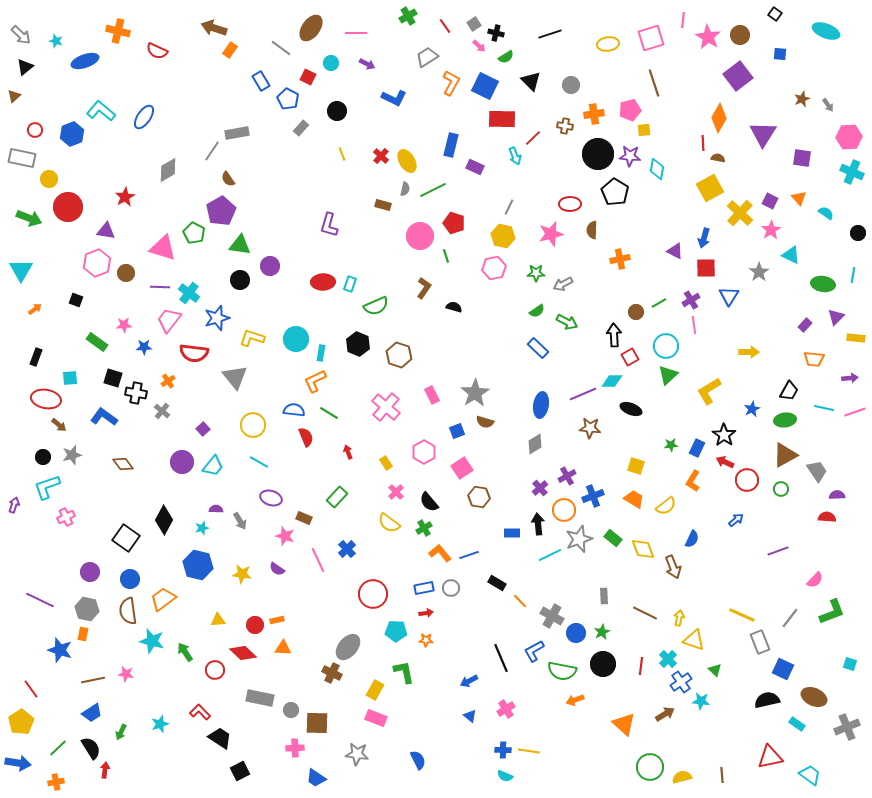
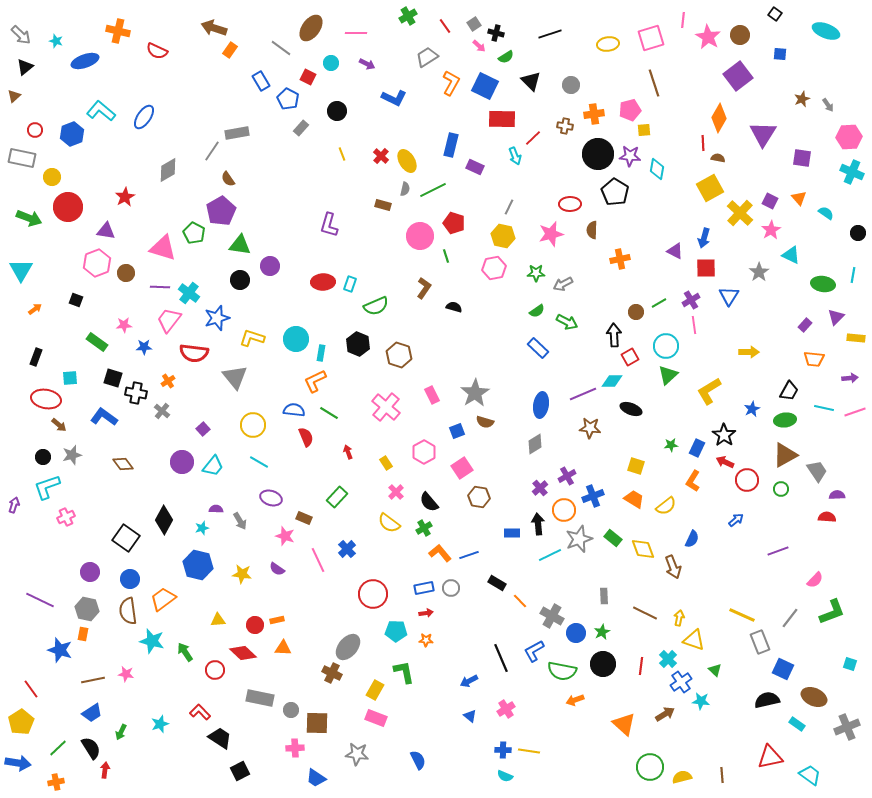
yellow circle at (49, 179): moved 3 px right, 2 px up
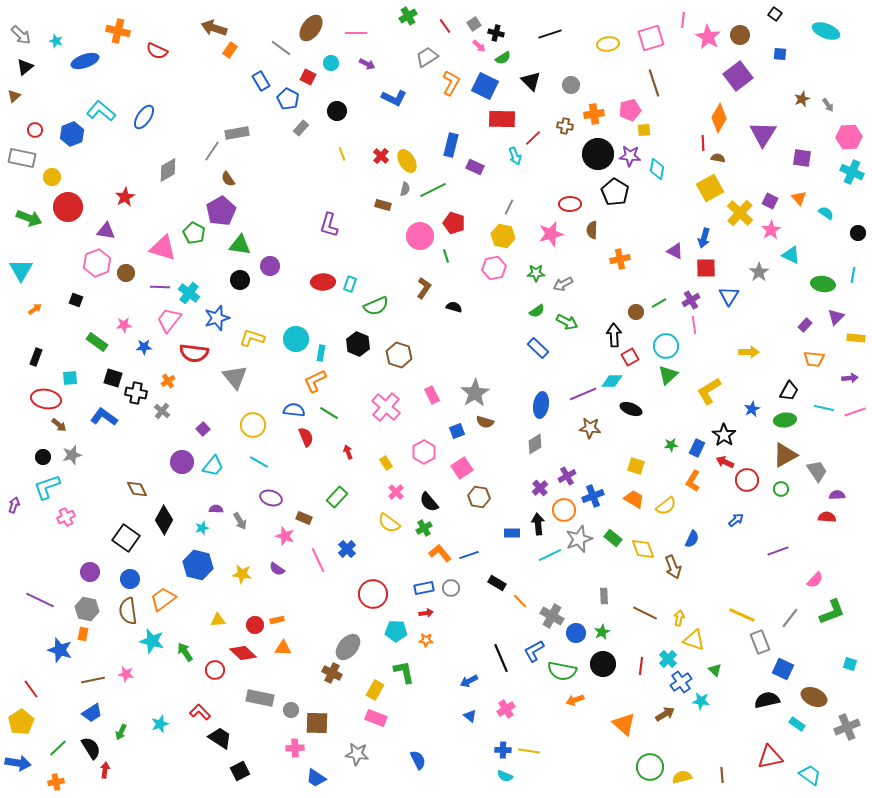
green semicircle at (506, 57): moved 3 px left, 1 px down
brown diamond at (123, 464): moved 14 px right, 25 px down; rotated 10 degrees clockwise
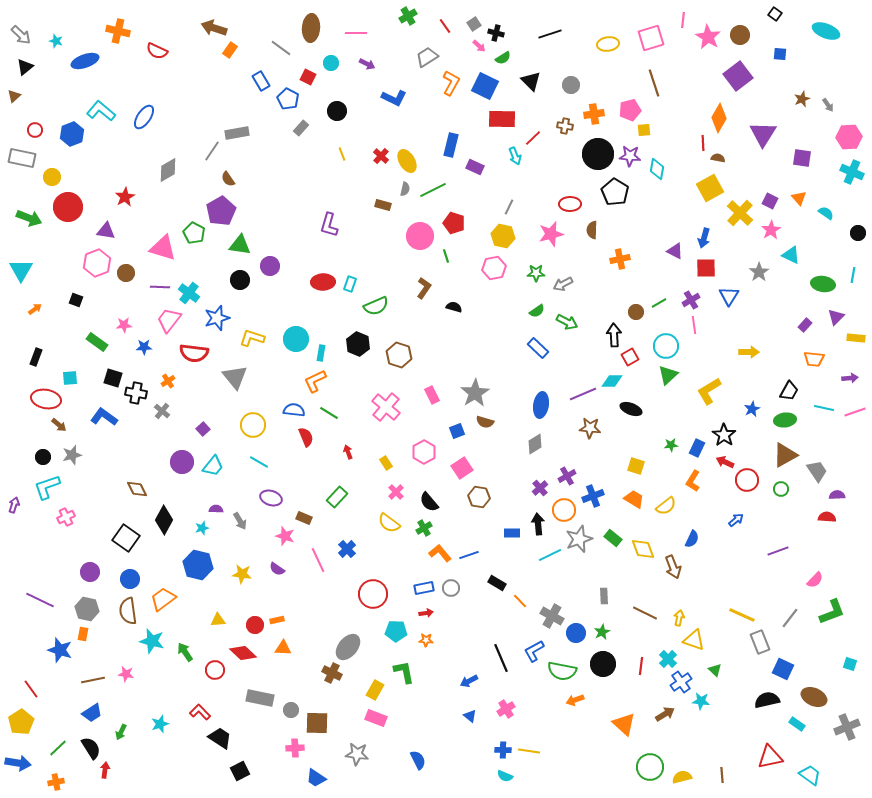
brown ellipse at (311, 28): rotated 32 degrees counterclockwise
